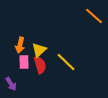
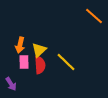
red semicircle: rotated 12 degrees clockwise
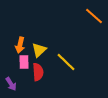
red semicircle: moved 2 px left, 7 px down
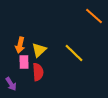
yellow line: moved 8 px right, 9 px up
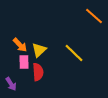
orange arrow: rotated 56 degrees counterclockwise
